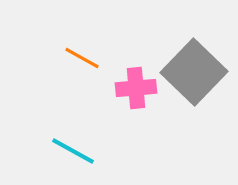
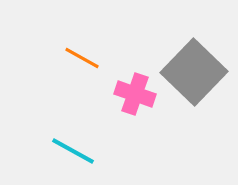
pink cross: moved 1 px left, 6 px down; rotated 24 degrees clockwise
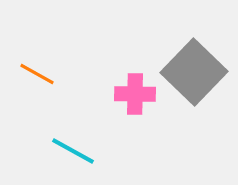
orange line: moved 45 px left, 16 px down
pink cross: rotated 18 degrees counterclockwise
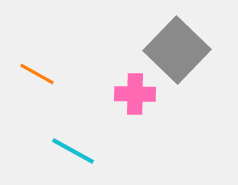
gray square: moved 17 px left, 22 px up
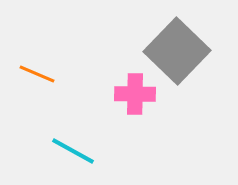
gray square: moved 1 px down
orange line: rotated 6 degrees counterclockwise
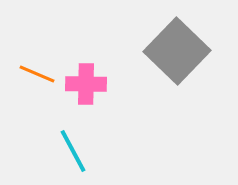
pink cross: moved 49 px left, 10 px up
cyan line: rotated 33 degrees clockwise
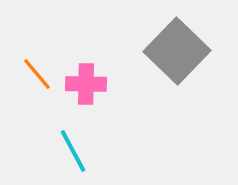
orange line: rotated 27 degrees clockwise
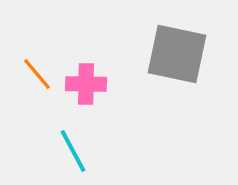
gray square: moved 3 px down; rotated 32 degrees counterclockwise
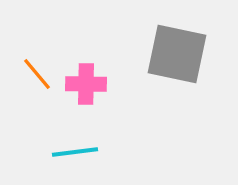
cyan line: moved 2 px right, 1 px down; rotated 69 degrees counterclockwise
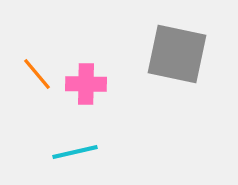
cyan line: rotated 6 degrees counterclockwise
